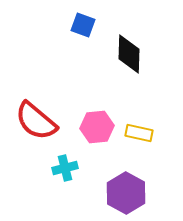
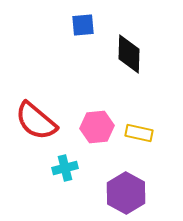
blue square: rotated 25 degrees counterclockwise
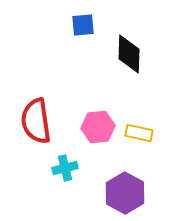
red semicircle: rotated 42 degrees clockwise
pink hexagon: moved 1 px right
purple hexagon: moved 1 px left
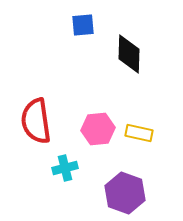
pink hexagon: moved 2 px down
purple hexagon: rotated 9 degrees counterclockwise
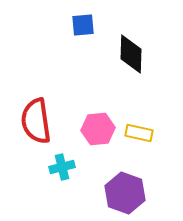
black diamond: moved 2 px right
cyan cross: moved 3 px left, 1 px up
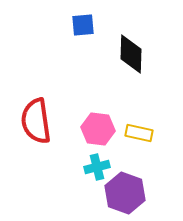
pink hexagon: rotated 12 degrees clockwise
cyan cross: moved 35 px right
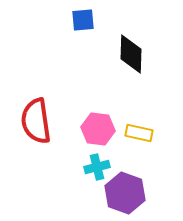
blue square: moved 5 px up
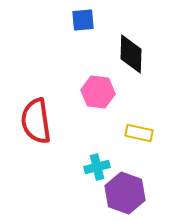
pink hexagon: moved 37 px up
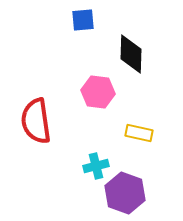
cyan cross: moved 1 px left, 1 px up
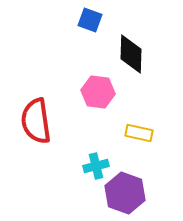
blue square: moved 7 px right; rotated 25 degrees clockwise
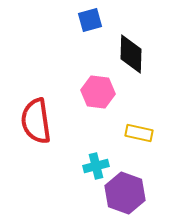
blue square: rotated 35 degrees counterclockwise
